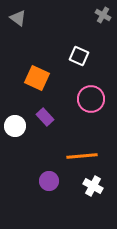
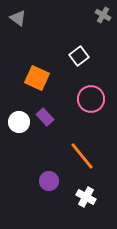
white square: rotated 30 degrees clockwise
white circle: moved 4 px right, 4 px up
orange line: rotated 56 degrees clockwise
white cross: moved 7 px left, 11 px down
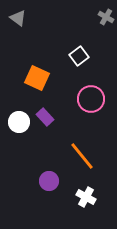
gray cross: moved 3 px right, 2 px down
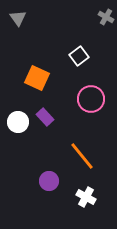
gray triangle: rotated 18 degrees clockwise
white circle: moved 1 px left
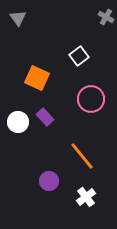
white cross: rotated 24 degrees clockwise
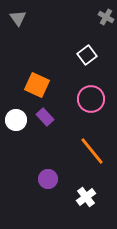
white square: moved 8 px right, 1 px up
orange square: moved 7 px down
white circle: moved 2 px left, 2 px up
orange line: moved 10 px right, 5 px up
purple circle: moved 1 px left, 2 px up
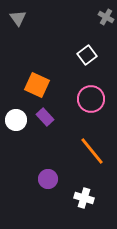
white cross: moved 2 px left, 1 px down; rotated 36 degrees counterclockwise
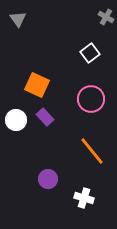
gray triangle: moved 1 px down
white square: moved 3 px right, 2 px up
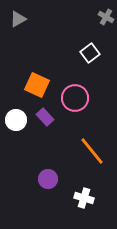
gray triangle: rotated 36 degrees clockwise
pink circle: moved 16 px left, 1 px up
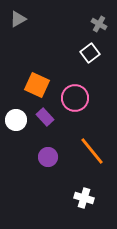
gray cross: moved 7 px left, 7 px down
purple circle: moved 22 px up
